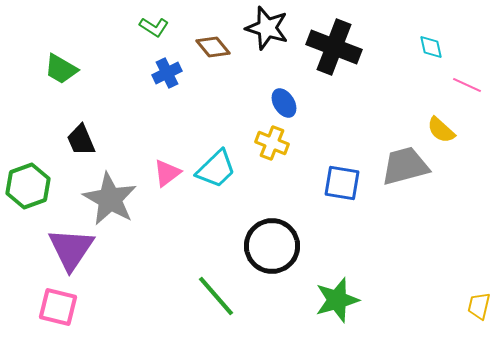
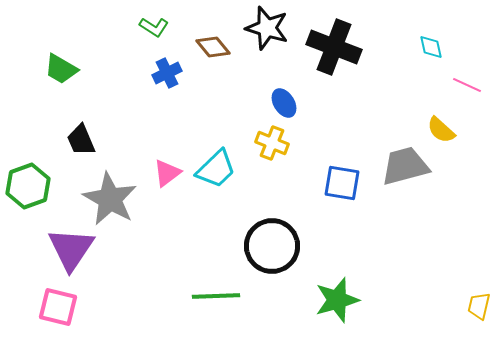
green line: rotated 51 degrees counterclockwise
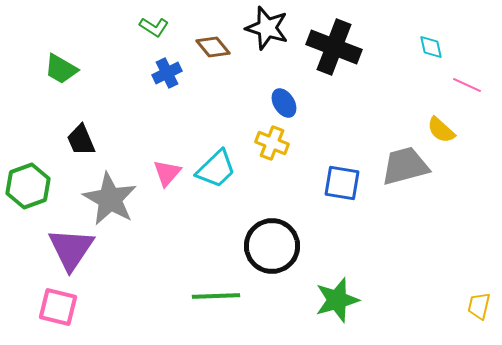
pink triangle: rotated 12 degrees counterclockwise
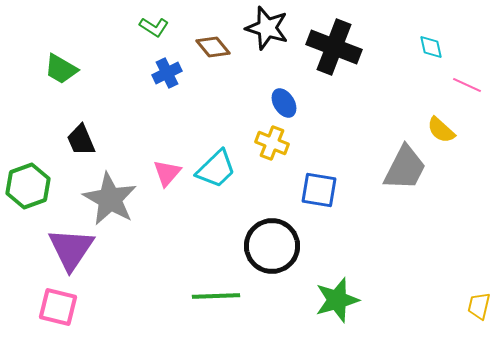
gray trapezoid: moved 2 px down; rotated 132 degrees clockwise
blue square: moved 23 px left, 7 px down
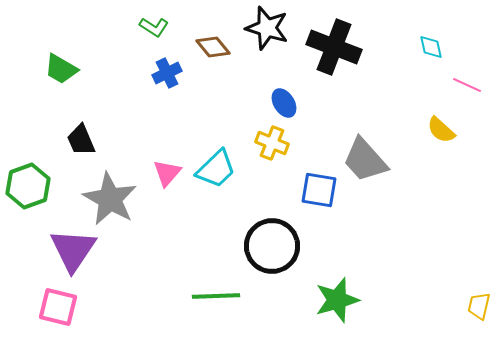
gray trapezoid: moved 40 px left, 8 px up; rotated 111 degrees clockwise
purple triangle: moved 2 px right, 1 px down
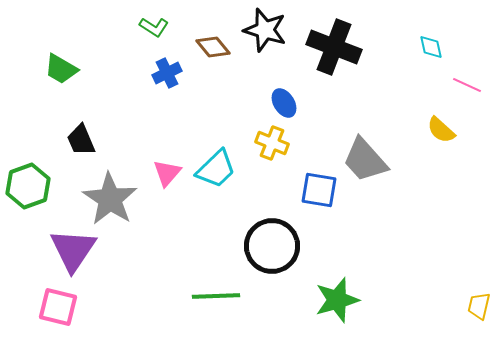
black star: moved 2 px left, 2 px down
gray star: rotated 4 degrees clockwise
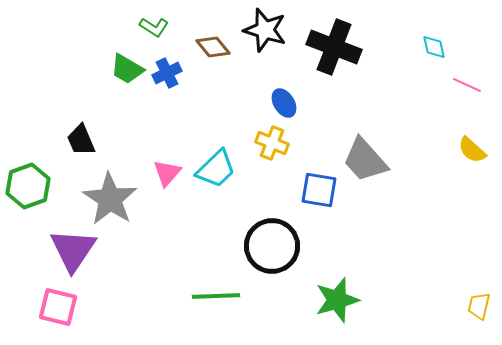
cyan diamond: moved 3 px right
green trapezoid: moved 66 px right
yellow semicircle: moved 31 px right, 20 px down
